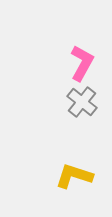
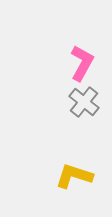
gray cross: moved 2 px right
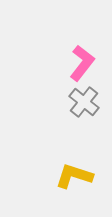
pink L-shape: rotated 9 degrees clockwise
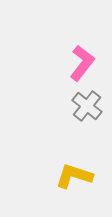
gray cross: moved 3 px right, 4 px down
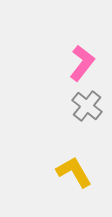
yellow L-shape: moved 4 px up; rotated 42 degrees clockwise
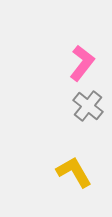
gray cross: moved 1 px right
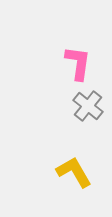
pink L-shape: moved 4 px left; rotated 30 degrees counterclockwise
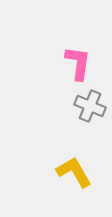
gray cross: moved 2 px right; rotated 16 degrees counterclockwise
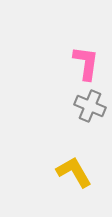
pink L-shape: moved 8 px right
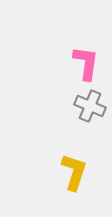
yellow L-shape: rotated 48 degrees clockwise
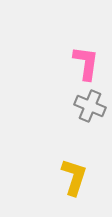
yellow L-shape: moved 5 px down
